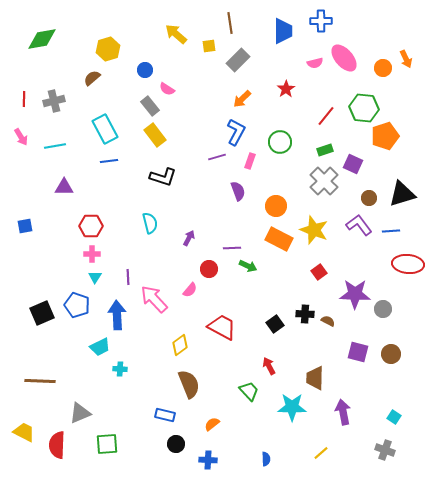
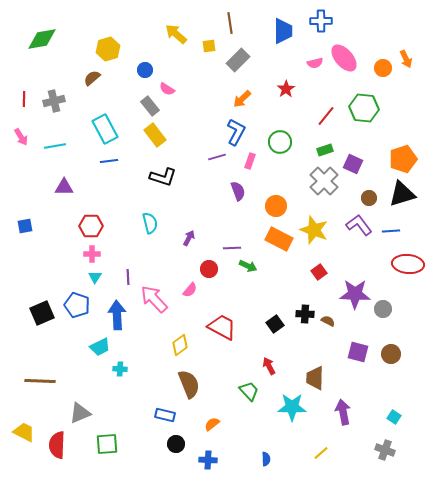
orange pentagon at (385, 136): moved 18 px right, 23 px down
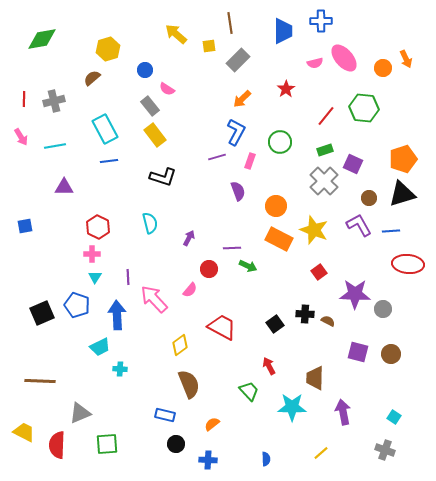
purple L-shape at (359, 225): rotated 8 degrees clockwise
red hexagon at (91, 226): moved 7 px right, 1 px down; rotated 25 degrees clockwise
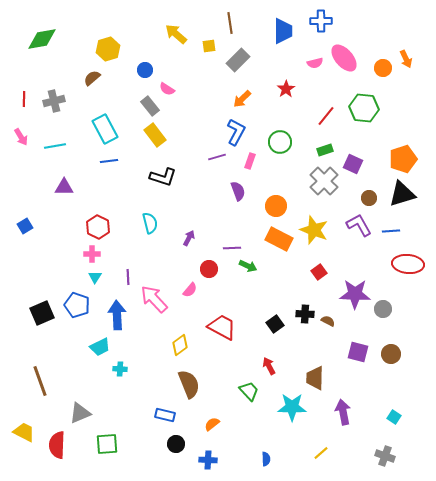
blue square at (25, 226): rotated 21 degrees counterclockwise
brown line at (40, 381): rotated 68 degrees clockwise
gray cross at (385, 450): moved 6 px down
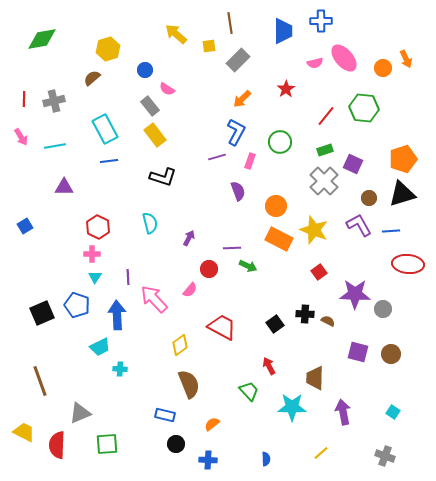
cyan square at (394, 417): moved 1 px left, 5 px up
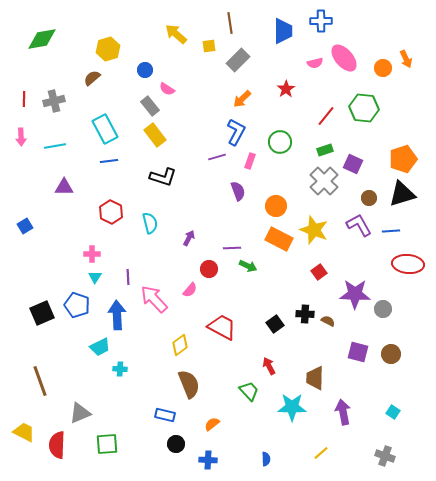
pink arrow at (21, 137): rotated 30 degrees clockwise
red hexagon at (98, 227): moved 13 px right, 15 px up
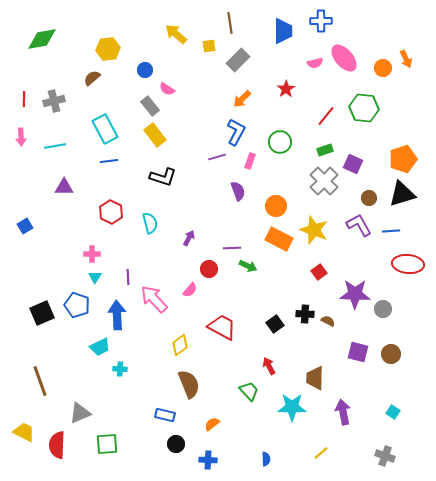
yellow hexagon at (108, 49): rotated 10 degrees clockwise
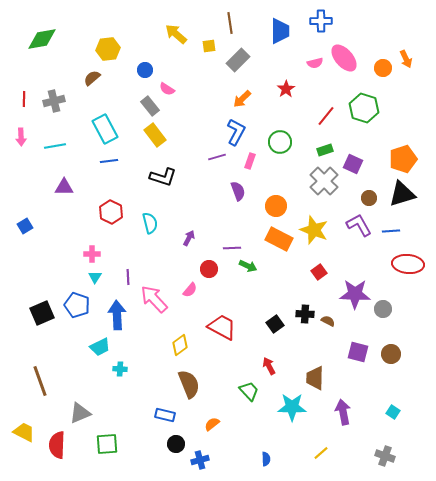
blue trapezoid at (283, 31): moved 3 px left
green hexagon at (364, 108): rotated 12 degrees clockwise
blue cross at (208, 460): moved 8 px left; rotated 18 degrees counterclockwise
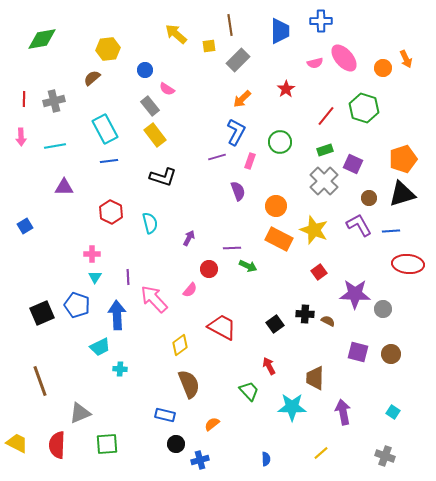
brown line at (230, 23): moved 2 px down
yellow trapezoid at (24, 432): moved 7 px left, 11 px down
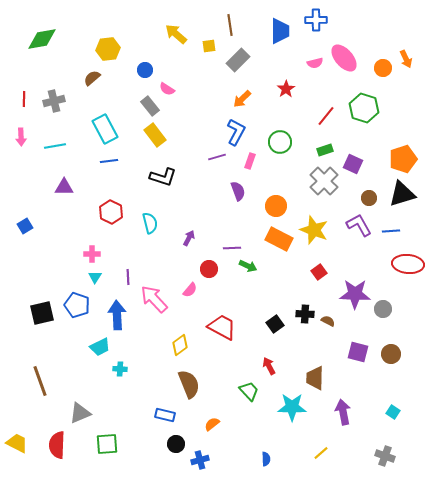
blue cross at (321, 21): moved 5 px left, 1 px up
black square at (42, 313): rotated 10 degrees clockwise
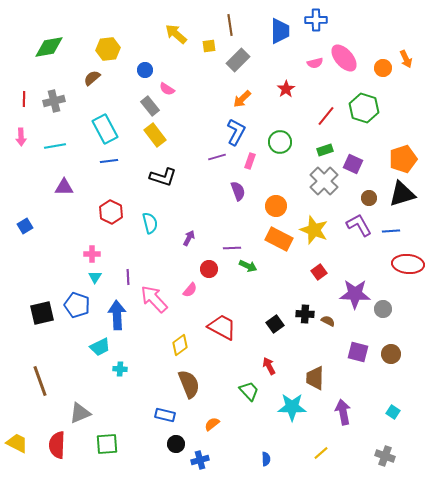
green diamond at (42, 39): moved 7 px right, 8 px down
